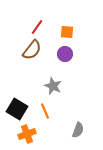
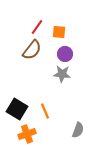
orange square: moved 8 px left
gray star: moved 9 px right, 12 px up; rotated 18 degrees counterclockwise
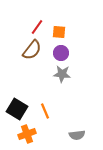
purple circle: moved 4 px left, 1 px up
gray semicircle: moved 1 px left, 5 px down; rotated 63 degrees clockwise
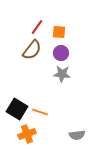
orange line: moved 5 px left, 1 px down; rotated 49 degrees counterclockwise
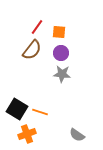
gray semicircle: rotated 42 degrees clockwise
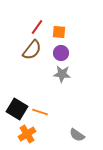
orange cross: rotated 12 degrees counterclockwise
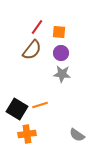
orange line: moved 7 px up; rotated 35 degrees counterclockwise
orange cross: rotated 24 degrees clockwise
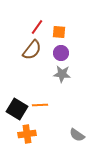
orange line: rotated 14 degrees clockwise
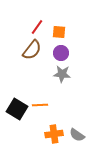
orange cross: moved 27 px right
